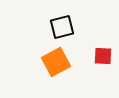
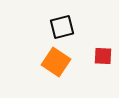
orange square: rotated 28 degrees counterclockwise
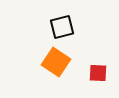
red square: moved 5 px left, 17 px down
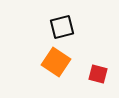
red square: moved 1 px down; rotated 12 degrees clockwise
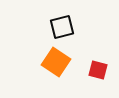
red square: moved 4 px up
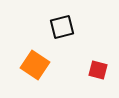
orange square: moved 21 px left, 3 px down
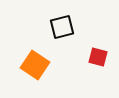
red square: moved 13 px up
